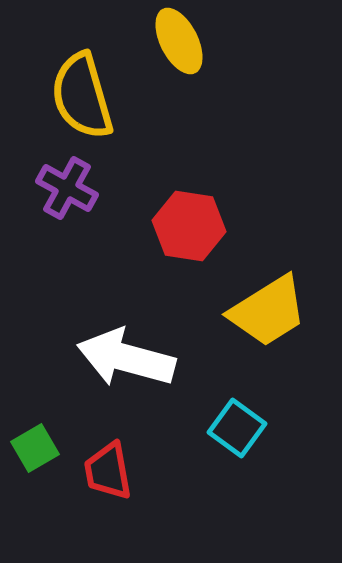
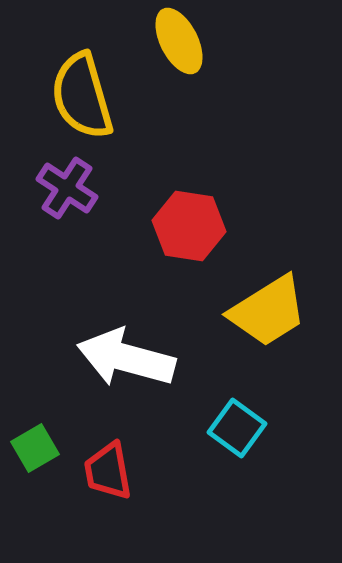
purple cross: rotated 4 degrees clockwise
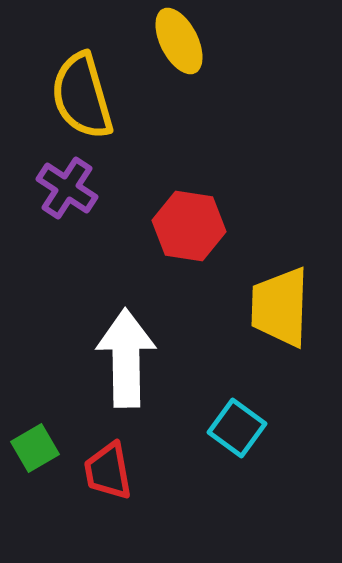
yellow trapezoid: moved 12 px right, 4 px up; rotated 124 degrees clockwise
white arrow: rotated 74 degrees clockwise
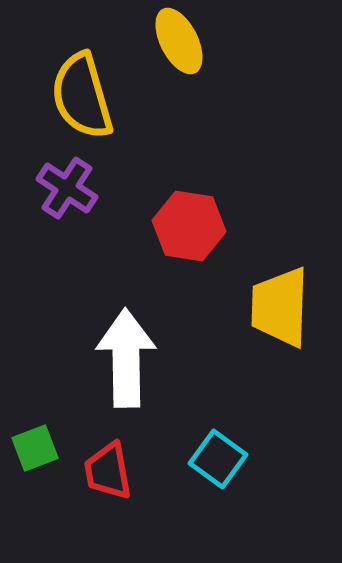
cyan square: moved 19 px left, 31 px down
green square: rotated 9 degrees clockwise
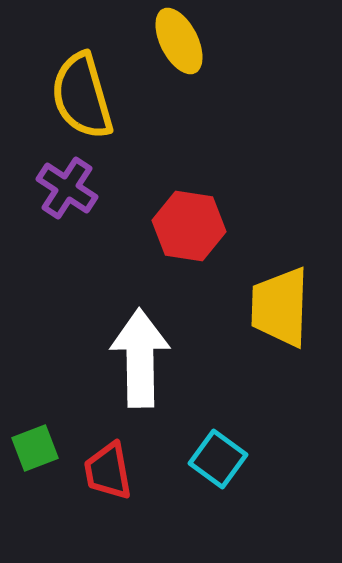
white arrow: moved 14 px right
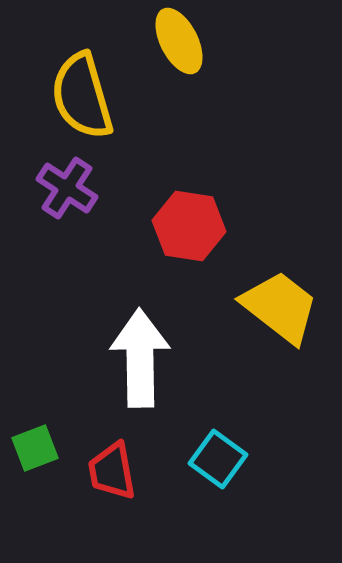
yellow trapezoid: rotated 126 degrees clockwise
red trapezoid: moved 4 px right
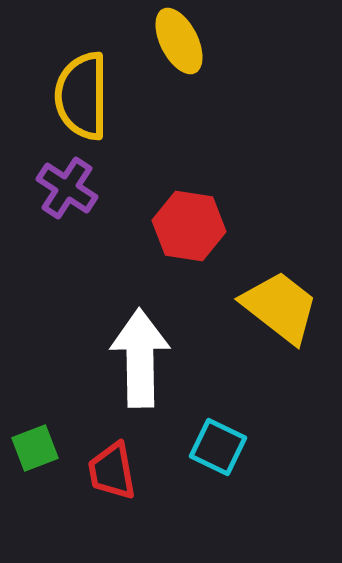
yellow semicircle: rotated 16 degrees clockwise
cyan square: moved 12 px up; rotated 10 degrees counterclockwise
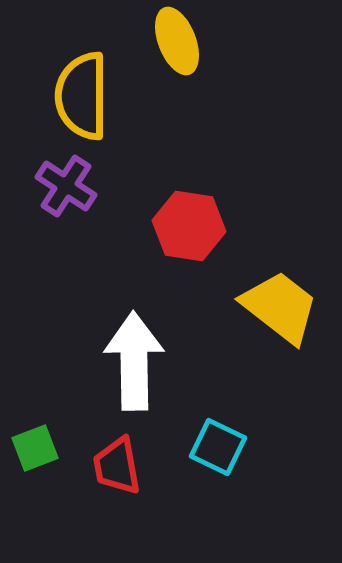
yellow ellipse: moved 2 px left; rotated 6 degrees clockwise
purple cross: moved 1 px left, 2 px up
white arrow: moved 6 px left, 3 px down
red trapezoid: moved 5 px right, 5 px up
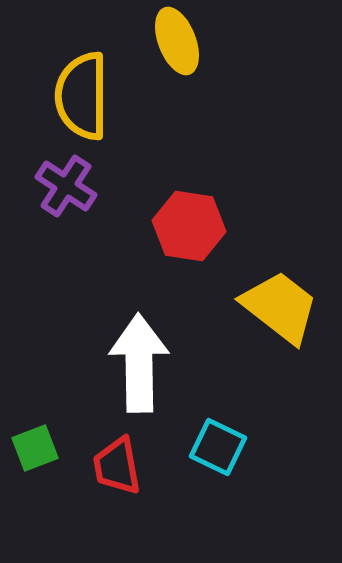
white arrow: moved 5 px right, 2 px down
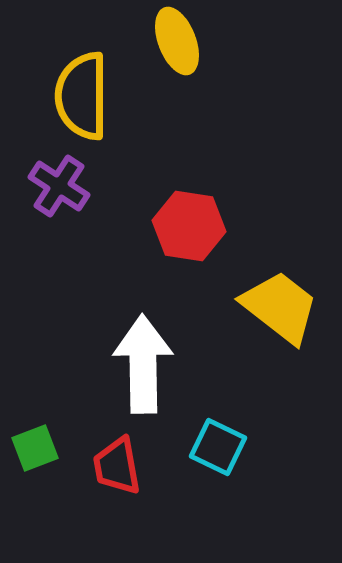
purple cross: moved 7 px left
white arrow: moved 4 px right, 1 px down
